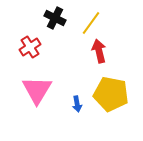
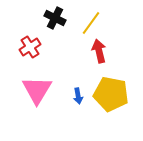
blue arrow: moved 1 px right, 8 px up
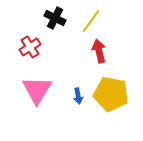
yellow line: moved 2 px up
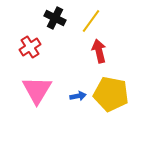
blue arrow: rotated 91 degrees counterclockwise
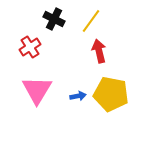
black cross: moved 1 px left, 1 px down
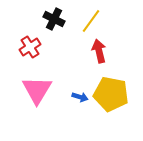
blue arrow: moved 2 px right, 1 px down; rotated 28 degrees clockwise
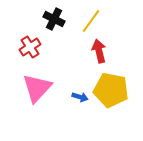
pink triangle: moved 2 px up; rotated 12 degrees clockwise
yellow pentagon: moved 4 px up
